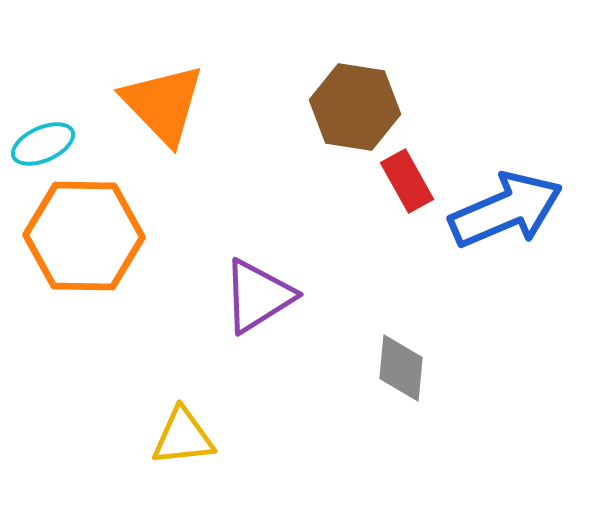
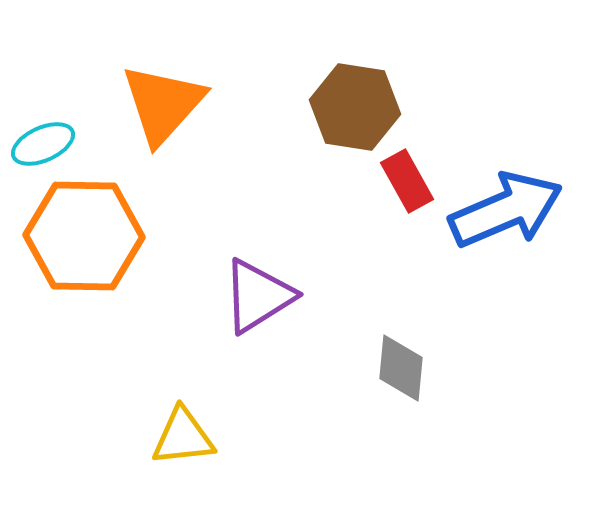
orange triangle: rotated 26 degrees clockwise
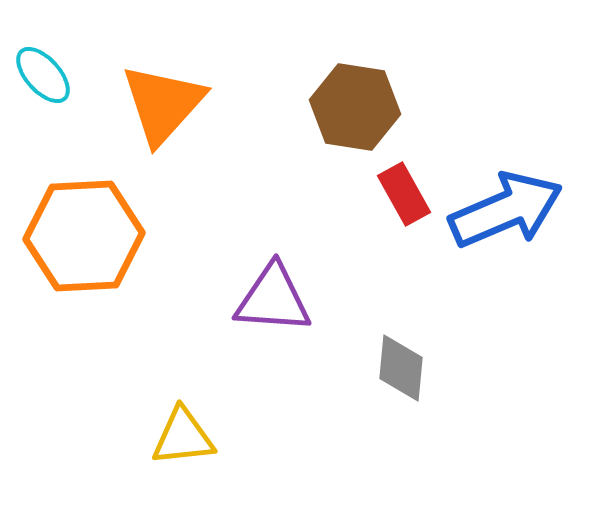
cyan ellipse: moved 69 px up; rotated 72 degrees clockwise
red rectangle: moved 3 px left, 13 px down
orange hexagon: rotated 4 degrees counterclockwise
purple triangle: moved 15 px right, 3 px down; rotated 36 degrees clockwise
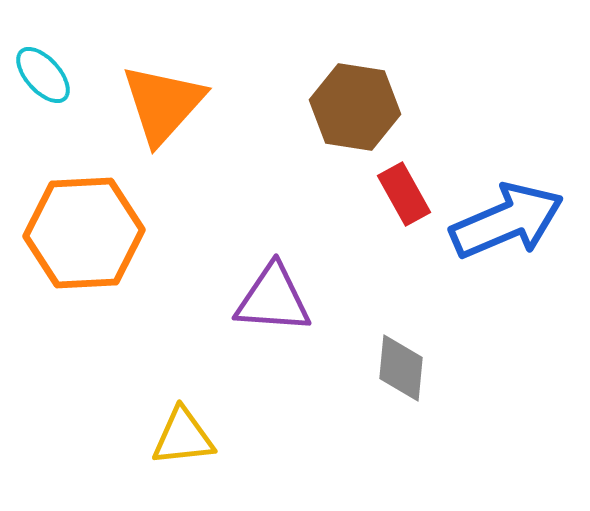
blue arrow: moved 1 px right, 11 px down
orange hexagon: moved 3 px up
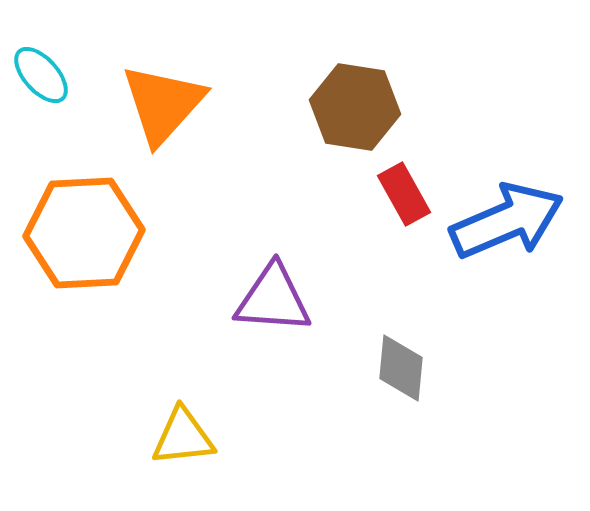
cyan ellipse: moved 2 px left
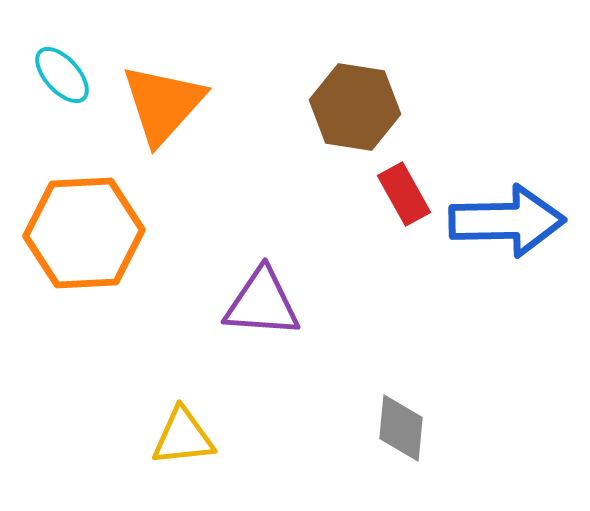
cyan ellipse: moved 21 px right
blue arrow: rotated 22 degrees clockwise
purple triangle: moved 11 px left, 4 px down
gray diamond: moved 60 px down
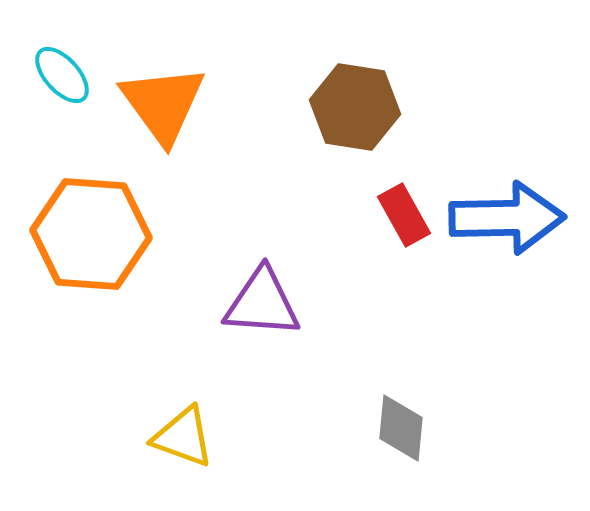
orange triangle: rotated 18 degrees counterclockwise
red rectangle: moved 21 px down
blue arrow: moved 3 px up
orange hexagon: moved 7 px right, 1 px down; rotated 7 degrees clockwise
yellow triangle: rotated 26 degrees clockwise
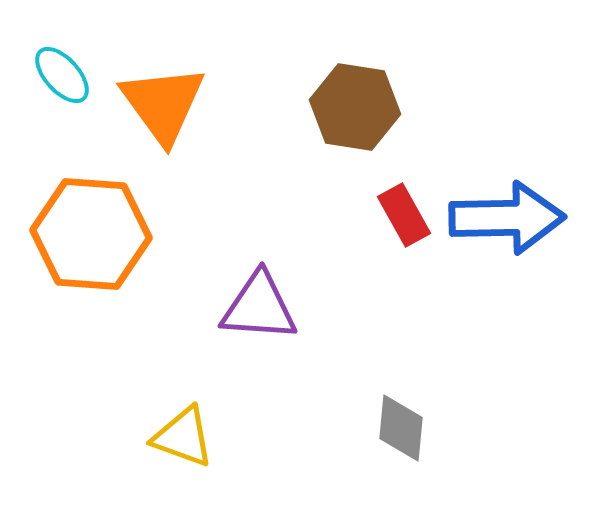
purple triangle: moved 3 px left, 4 px down
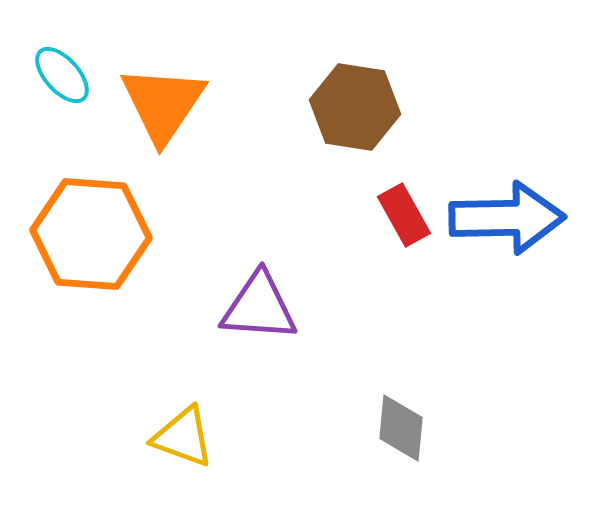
orange triangle: rotated 10 degrees clockwise
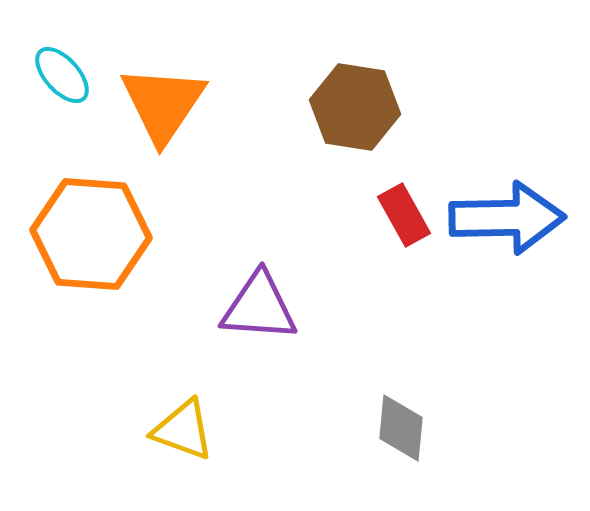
yellow triangle: moved 7 px up
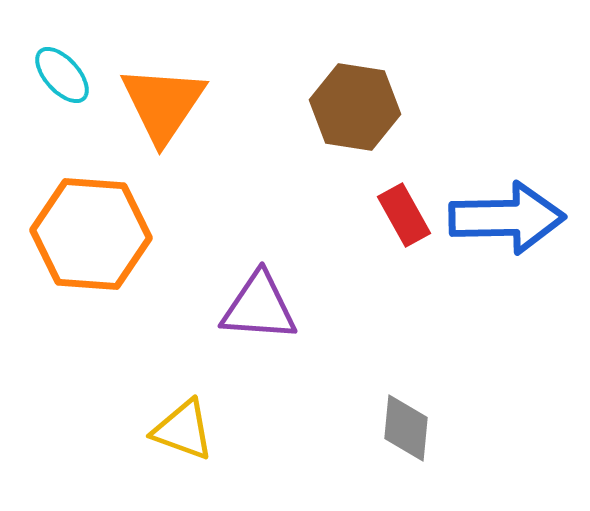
gray diamond: moved 5 px right
